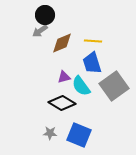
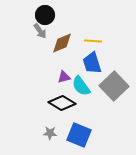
gray arrow: rotated 91 degrees counterclockwise
gray square: rotated 8 degrees counterclockwise
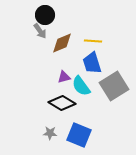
gray square: rotated 12 degrees clockwise
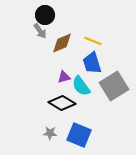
yellow line: rotated 18 degrees clockwise
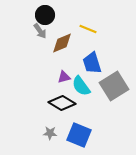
yellow line: moved 5 px left, 12 px up
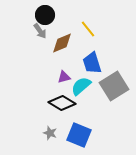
yellow line: rotated 30 degrees clockwise
cyan semicircle: rotated 85 degrees clockwise
gray star: rotated 16 degrees clockwise
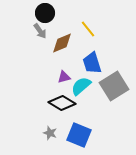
black circle: moved 2 px up
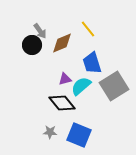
black circle: moved 13 px left, 32 px down
purple triangle: moved 1 px right, 2 px down
black diamond: rotated 20 degrees clockwise
gray star: moved 1 px up; rotated 16 degrees counterclockwise
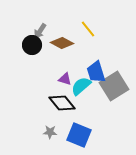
gray arrow: rotated 70 degrees clockwise
brown diamond: rotated 50 degrees clockwise
blue trapezoid: moved 4 px right, 9 px down
purple triangle: rotated 32 degrees clockwise
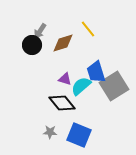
brown diamond: moved 1 px right; rotated 45 degrees counterclockwise
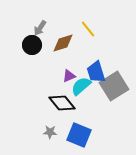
gray arrow: moved 3 px up
purple triangle: moved 4 px right, 3 px up; rotated 40 degrees counterclockwise
